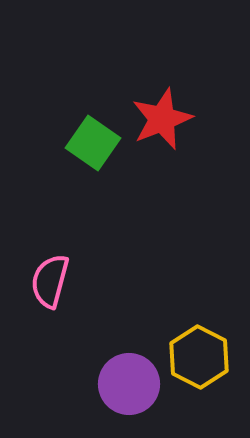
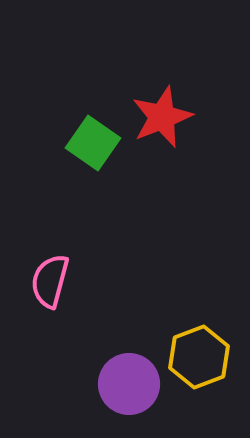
red star: moved 2 px up
yellow hexagon: rotated 12 degrees clockwise
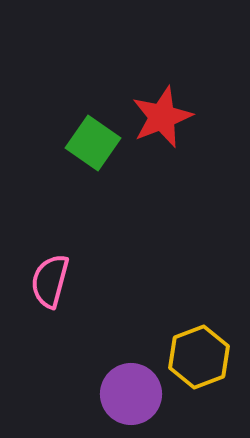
purple circle: moved 2 px right, 10 px down
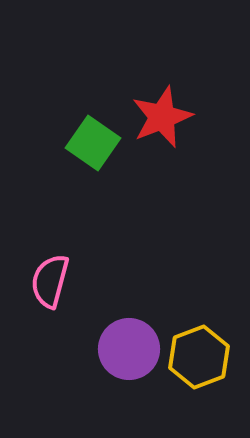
purple circle: moved 2 px left, 45 px up
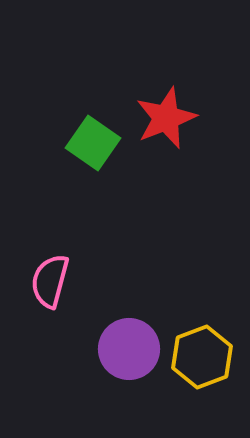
red star: moved 4 px right, 1 px down
yellow hexagon: moved 3 px right
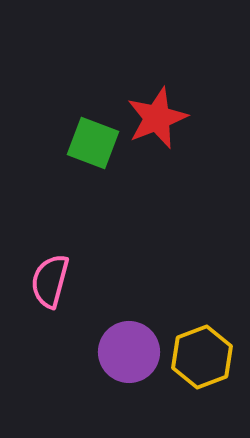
red star: moved 9 px left
green square: rotated 14 degrees counterclockwise
purple circle: moved 3 px down
